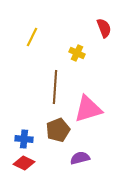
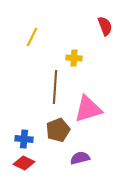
red semicircle: moved 1 px right, 2 px up
yellow cross: moved 3 px left, 5 px down; rotated 21 degrees counterclockwise
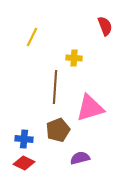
pink triangle: moved 2 px right, 1 px up
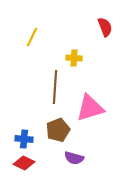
red semicircle: moved 1 px down
purple semicircle: moved 6 px left; rotated 150 degrees counterclockwise
